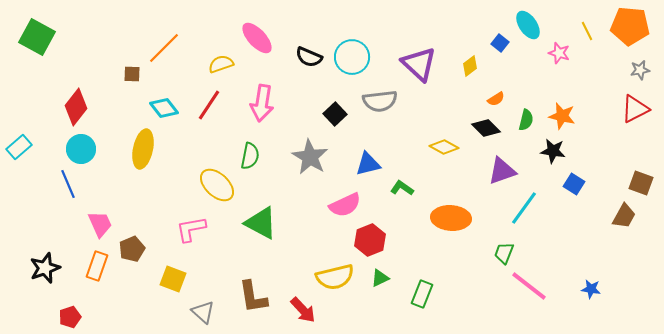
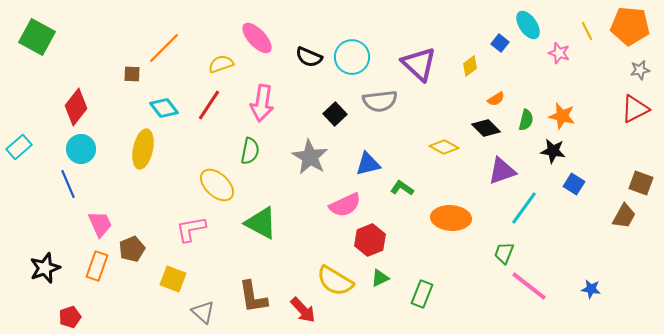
green semicircle at (250, 156): moved 5 px up
yellow semicircle at (335, 277): moved 4 px down; rotated 45 degrees clockwise
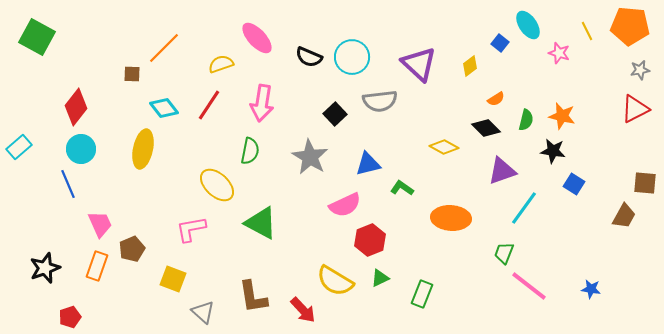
brown square at (641, 183): moved 4 px right; rotated 15 degrees counterclockwise
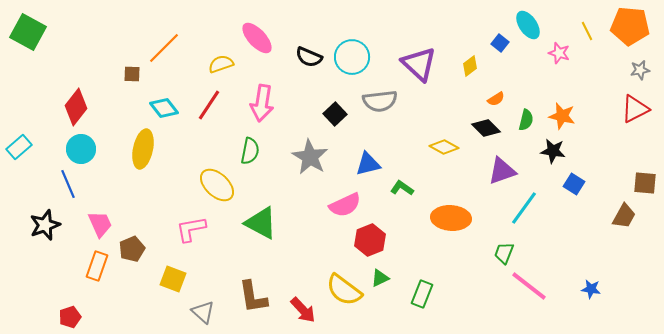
green square at (37, 37): moved 9 px left, 5 px up
black star at (45, 268): moved 43 px up
yellow semicircle at (335, 281): moved 9 px right, 9 px down; rotated 6 degrees clockwise
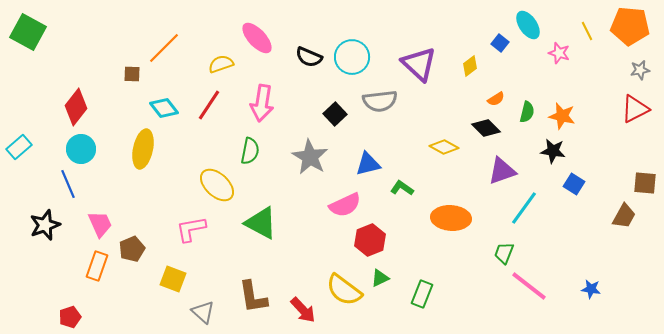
green semicircle at (526, 120): moved 1 px right, 8 px up
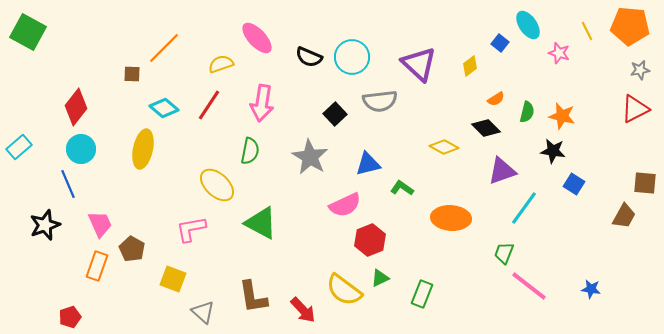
cyan diamond at (164, 108): rotated 12 degrees counterclockwise
brown pentagon at (132, 249): rotated 20 degrees counterclockwise
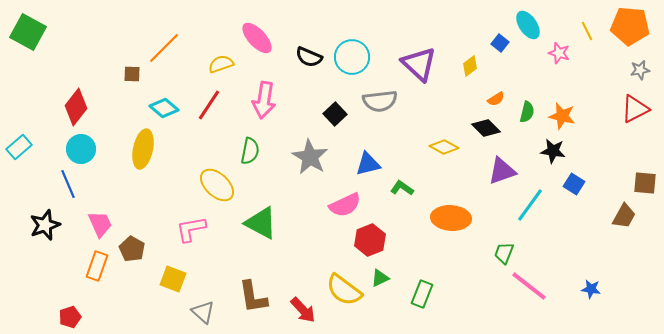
pink arrow at (262, 103): moved 2 px right, 3 px up
cyan line at (524, 208): moved 6 px right, 3 px up
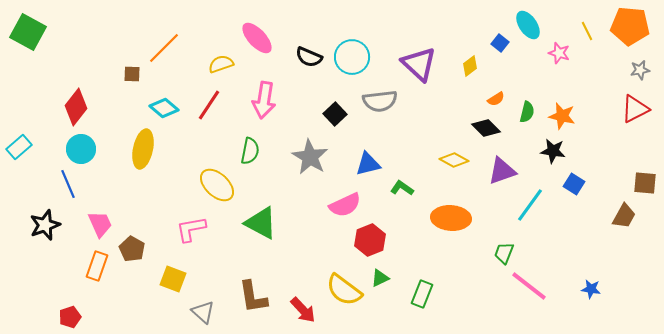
yellow diamond at (444, 147): moved 10 px right, 13 px down
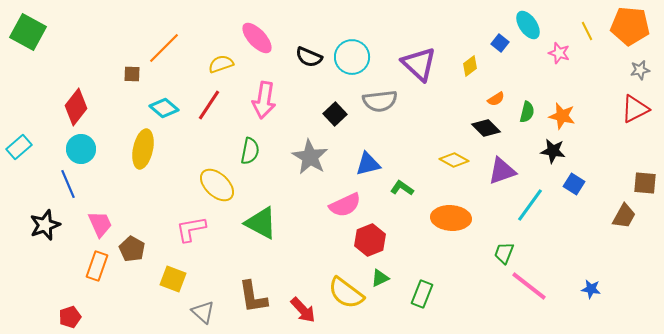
yellow semicircle at (344, 290): moved 2 px right, 3 px down
